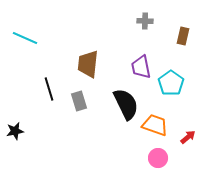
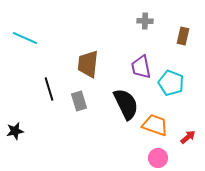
cyan pentagon: rotated 15 degrees counterclockwise
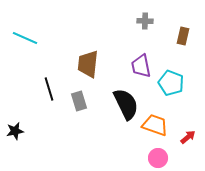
purple trapezoid: moved 1 px up
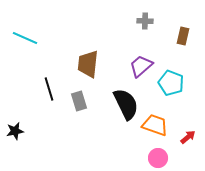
purple trapezoid: rotated 60 degrees clockwise
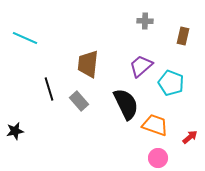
gray rectangle: rotated 24 degrees counterclockwise
red arrow: moved 2 px right
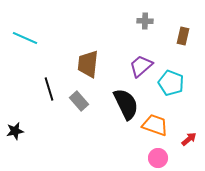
red arrow: moved 1 px left, 2 px down
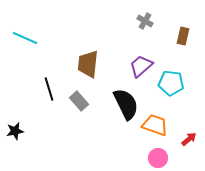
gray cross: rotated 28 degrees clockwise
cyan pentagon: rotated 15 degrees counterclockwise
